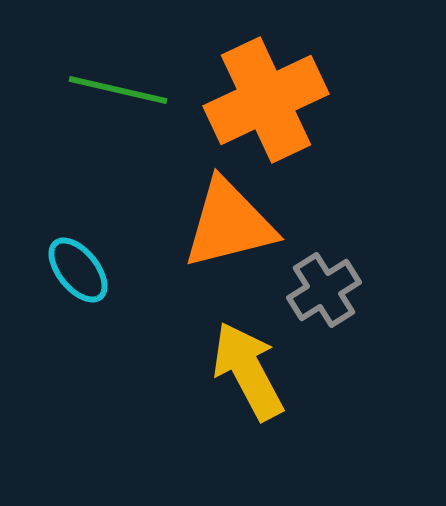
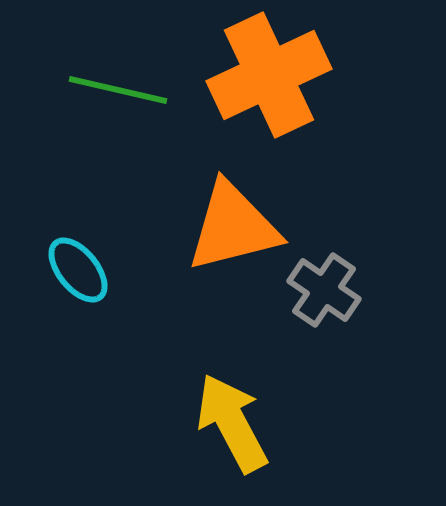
orange cross: moved 3 px right, 25 px up
orange triangle: moved 4 px right, 3 px down
gray cross: rotated 24 degrees counterclockwise
yellow arrow: moved 16 px left, 52 px down
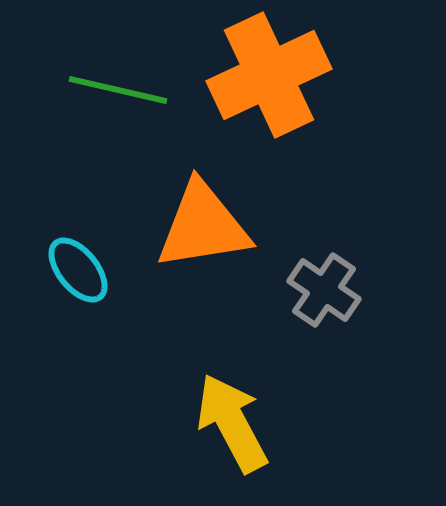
orange triangle: moved 30 px left, 1 px up; rotated 5 degrees clockwise
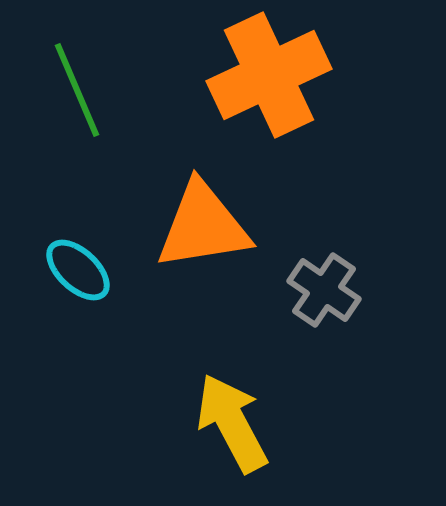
green line: moved 41 px left; rotated 54 degrees clockwise
cyan ellipse: rotated 8 degrees counterclockwise
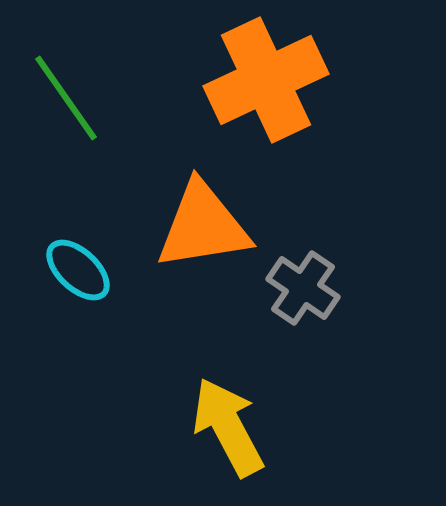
orange cross: moved 3 px left, 5 px down
green line: moved 11 px left, 8 px down; rotated 12 degrees counterclockwise
gray cross: moved 21 px left, 2 px up
yellow arrow: moved 4 px left, 4 px down
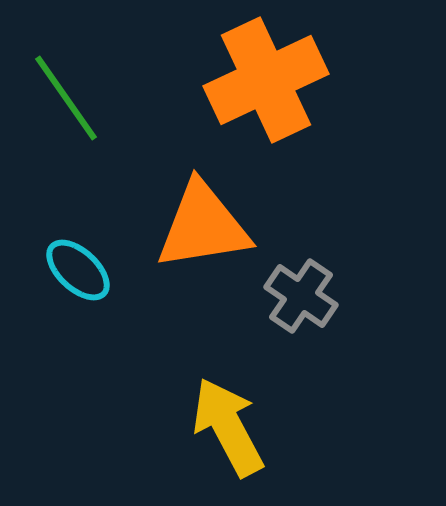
gray cross: moved 2 px left, 8 px down
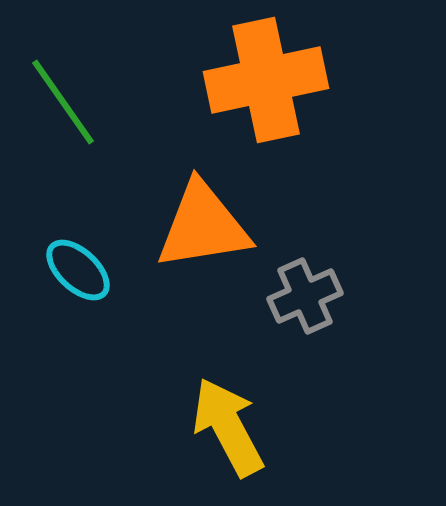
orange cross: rotated 13 degrees clockwise
green line: moved 3 px left, 4 px down
gray cross: moved 4 px right; rotated 32 degrees clockwise
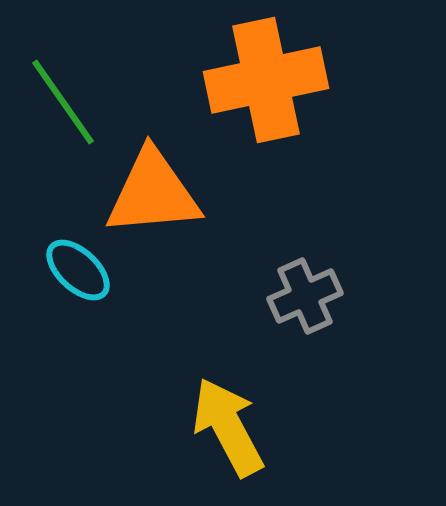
orange triangle: moved 50 px left, 33 px up; rotated 4 degrees clockwise
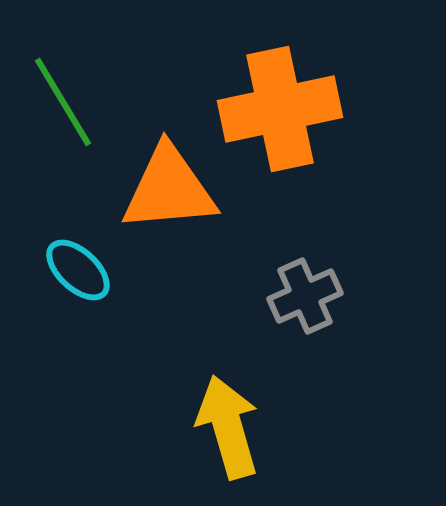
orange cross: moved 14 px right, 29 px down
green line: rotated 4 degrees clockwise
orange triangle: moved 16 px right, 4 px up
yellow arrow: rotated 12 degrees clockwise
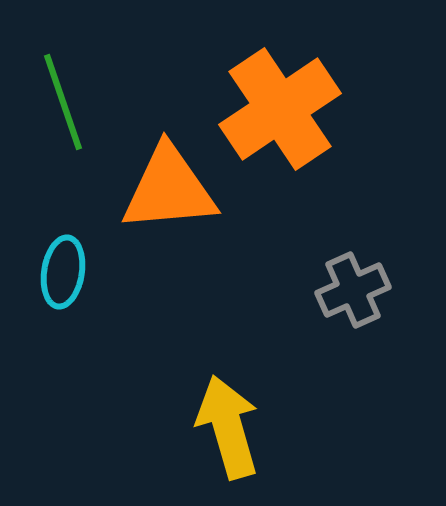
green line: rotated 12 degrees clockwise
orange cross: rotated 22 degrees counterclockwise
cyan ellipse: moved 15 px left, 2 px down; rotated 56 degrees clockwise
gray cross: moved 48 px right, 6 px up
